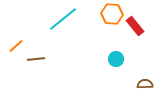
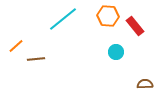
orange hexagon: moved 4 px left, 2 px down
cyan circle: moved 7 px up
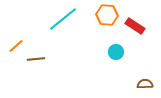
orange hexagon: moved 1 px left, 1 px up
red rectangle: rotated 18 degrees counterclockwise
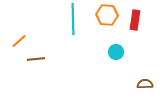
cyan line: moved 10 px right; rotated 52 degrees counterclockwise
red rectangle: moved 6 px up; rotated 66 degrees clockwise
orange line: moved 3 px right, 5 px up
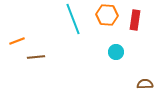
cyan line: rotated 20 degrees counterclockwise
orange line: moved 2 px left; rotated 21 degrees clockwise
brown line: moved 2 px up
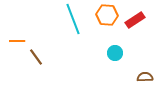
red rectangle: rotated 48 degrees clockwise
orange line: rotated 21 degrees clockwise
cyan circle: moved 1 px left, 1 px down
brown line: rotated 60 degrees clockwise
brown semicircle: moved 7 px up
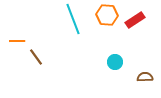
cyan circle: moved 9 px down
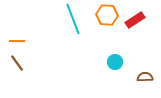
brown line: moved 19 px left, 6 px down
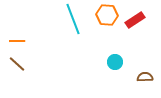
brown line: moved 1 px down; rotated 12 degrees counterclockwise
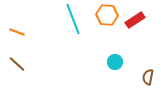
orange line: moved 9 px up; rotated 21 degrees clockwise
brown semicircle: moved 3 px right; rotated 77 degrees counterclockwise
